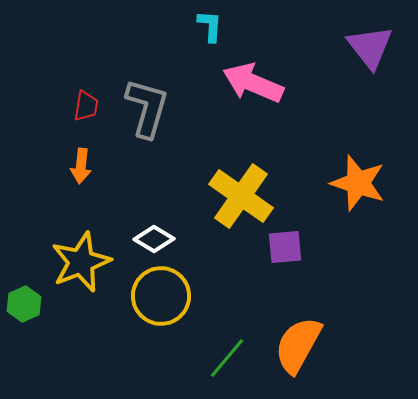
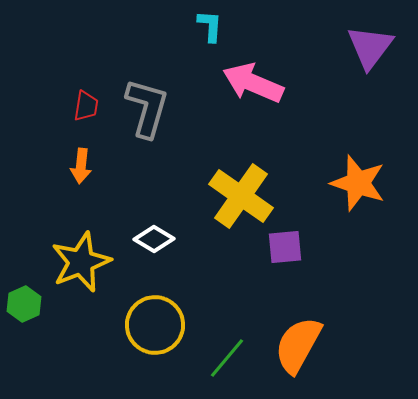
purple triangle: rotated 15 degrees clockwise
yellow circle: moved 6 px left, 29 px down
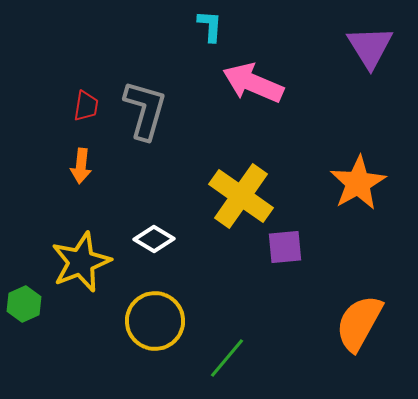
purple triangle: rotated 9 degrees counterclockwise
gray L-shape: moved 2 px left, 2 px down
orange star: rotated 24 degrees clockwise
yellow circle: moved 4 px up
orange semicircle: moved 61 px right, 22 px up
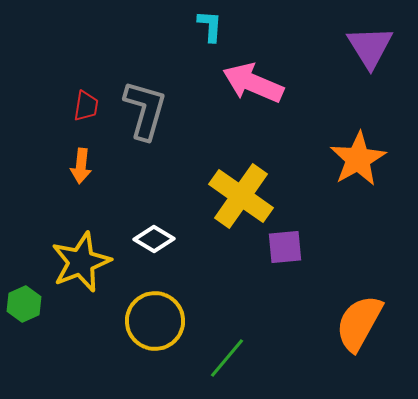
orange star: moved 24 px up
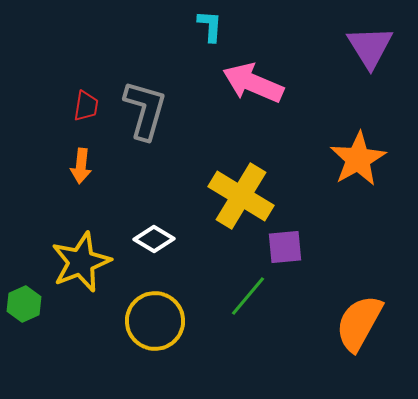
yellow cross: rotated 4 degrees counterclockwise
green line: moved 21 px right, 62 px up
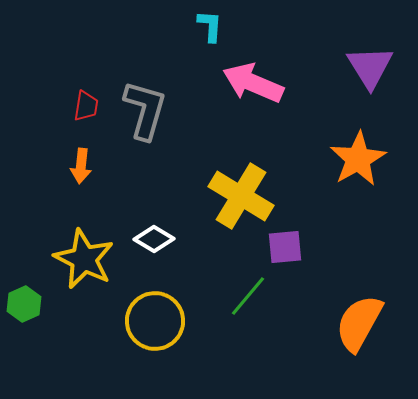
purple triangle: moved 20 px down
yellow star: moved 3 px right, 3 px up; rotated 24 degrees counterclockwise
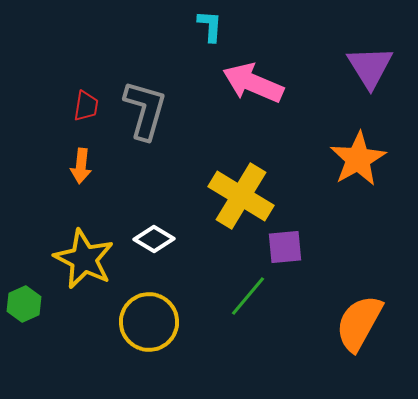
yellow circle: moved 6 px left, 1 px down
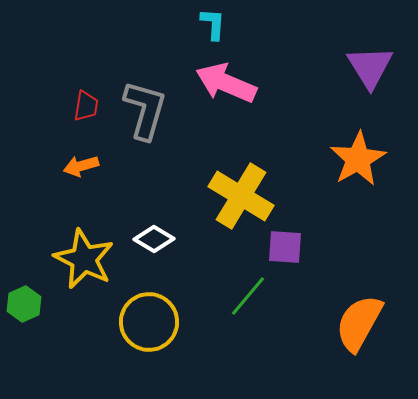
cyan L-shape: moved 3 px right, 2 px up
pink arrow: moved 27 px left
orange arrow: rotated 68 degrees clockwise
purple square: rotated 9 degrees clockwise
